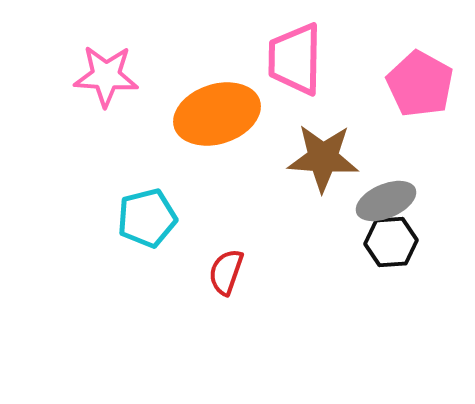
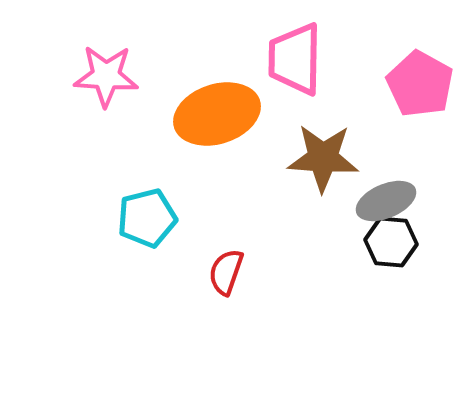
black hexagon: rotated 9 degrees clockwise
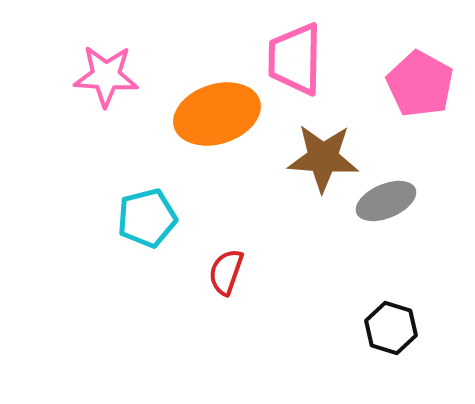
black hexagon: moved 86 px down; rotated 12 degrees clockwise
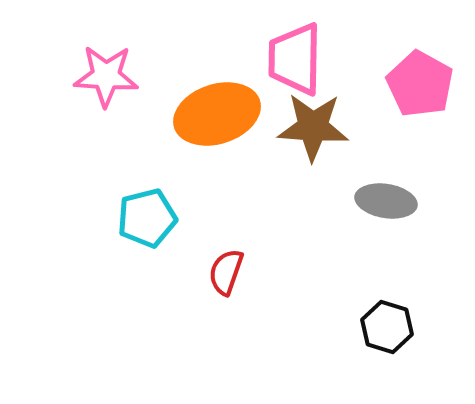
brown star: moved 10 px left, 31 px up
gray ellipse: rotated 32 degrees clockwise
black hexagon: moved 4 px left, 1 px up
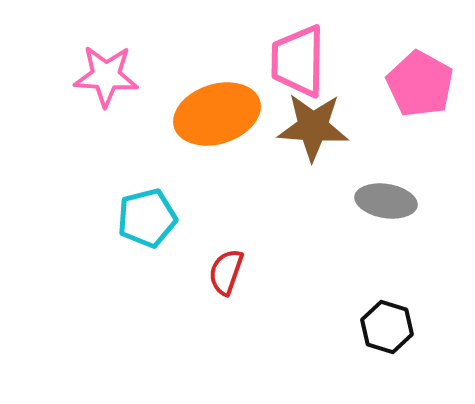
pink trapezoid: moved 3 px right, 2 px down
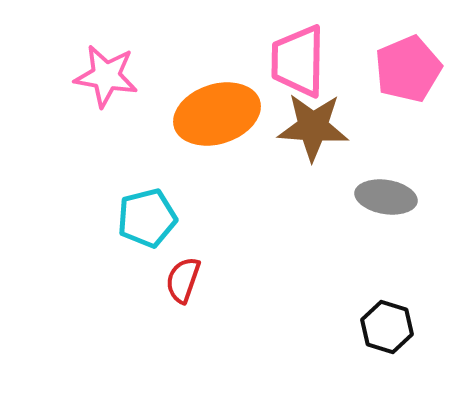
pink star: rotated 6 degrees clockwise
pink pentagon: moved 12 px left, 15 px up; rotated 20 degrees clockwise
gray ellipse: moved 4 px up
red semicircle: moved 43 px left, 8 px down
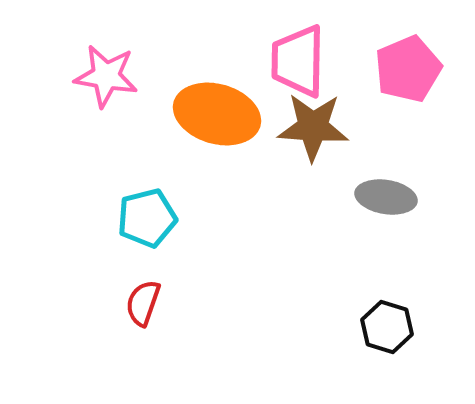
orange ellipse: rotated 34 degrees clockwise
red semicircle: moved 40 px left, 23 px down
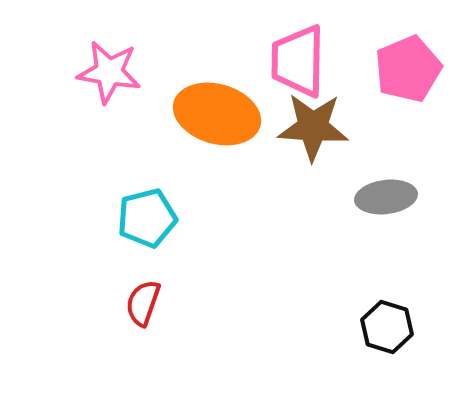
pink star: moved 3 px right, 4 px up
gray ellipse: rotated 16 degrees counterclockwise
